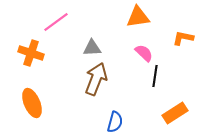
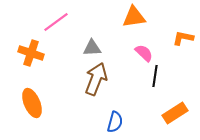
orange triangle: moved 4 px left
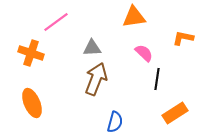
black line: moved 2 px right, 3 px down
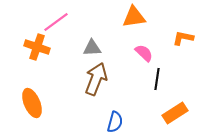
orange cross: moved 6 px right, 6 px up
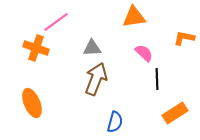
orange L-shape: moved 1 px right
orange cross: moved 1 px left, 1 px down
black line: rotated 10 degrees counterclockwise
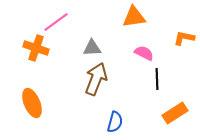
pink semicircle: rotated 18 degrees counterclockwise
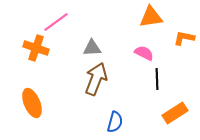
orange triangle: moved 17 px right
